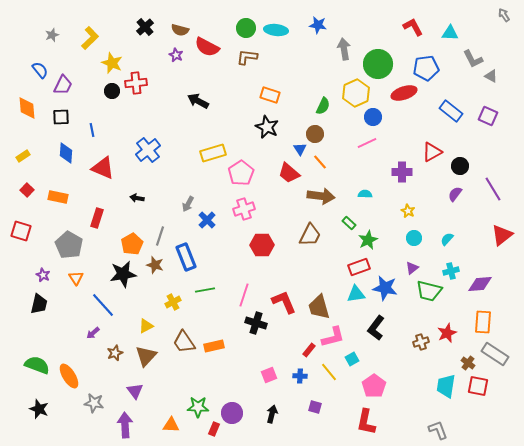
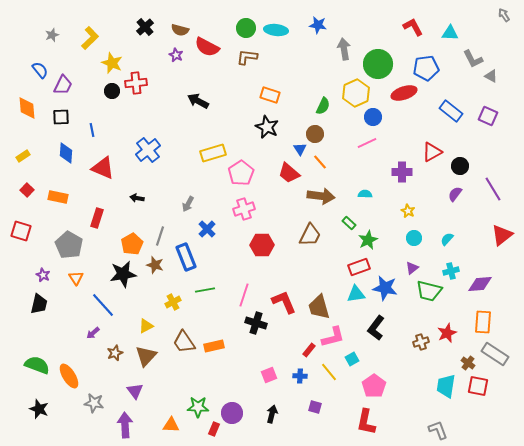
blue cross at (207, 220): moved 9 px down
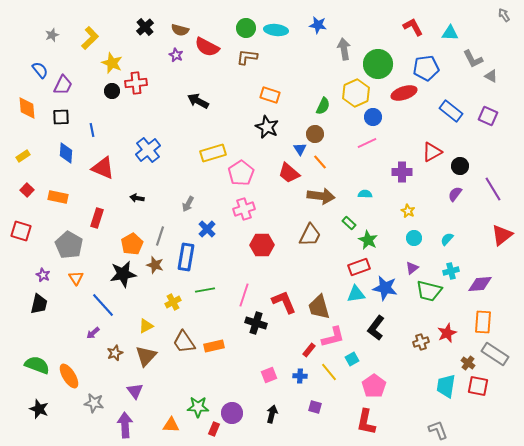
green star at (368, 240): rotated 18 degrees counterclockwise
blue rectangle at (186, 257): rotated 32 degrees clockwise
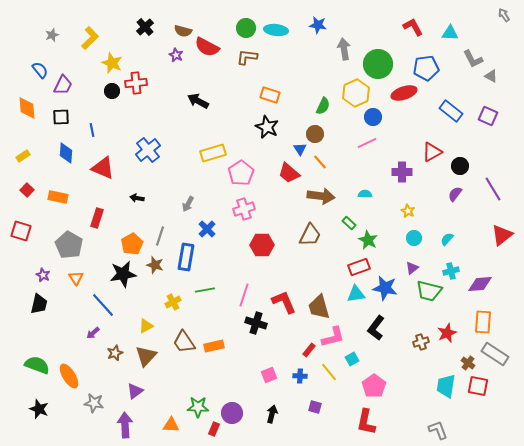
brown semicircle at (180, 30): moved 3 px right, 1 px down
purple triangle at (135, 391): rotated 30 degrees clockwise
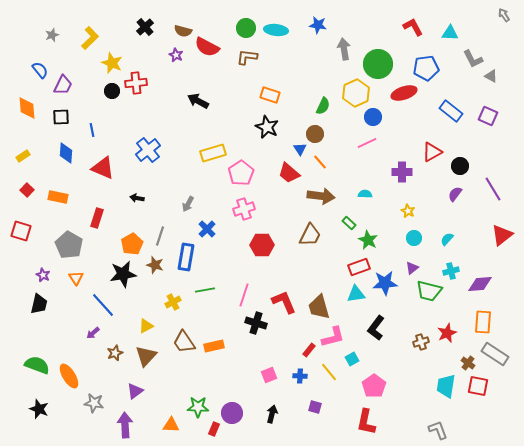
blue star at (385, 288): moved 5 px up; rotated 15 degrees counterclockwise
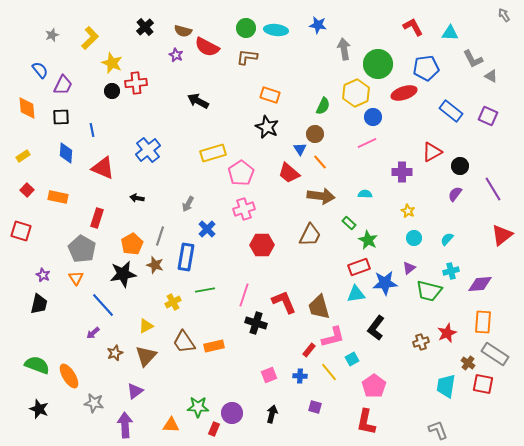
gray pentagon at (69, 245): moved 13 px right, 4 px down
purple triangle at (412, 268): moved 3 px left
red square at (478, 386): moved 5 px right, 2 px up
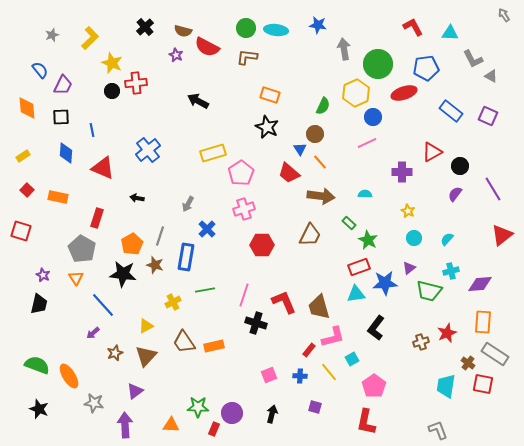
black star at (123, 274): rotated 16 degrees clockwise
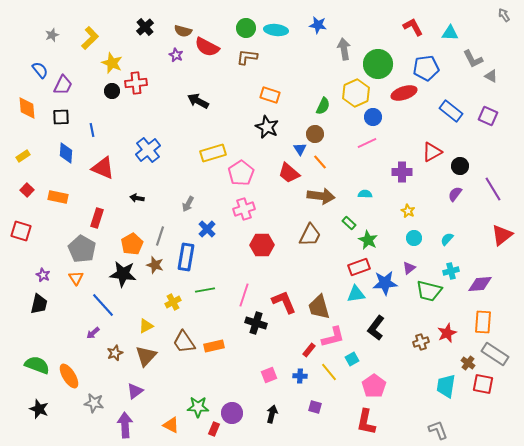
orange triangle at (171, 425): rotated 24 degrees clockwise
